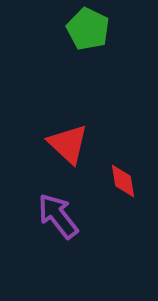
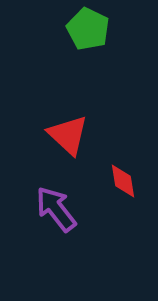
red triangle: moved 9 px up
purple arrow: moved 2 px left, 7 px up
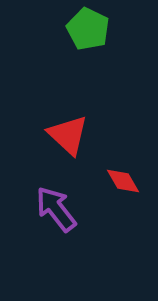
red diamond: rotated 21 degrees counterclockwise
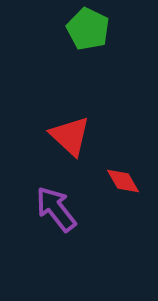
red triangle: moved 2 px right, 1 px down
